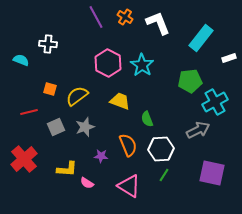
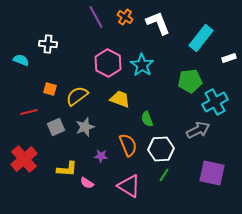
yellow trapezoid: moved 2 px up
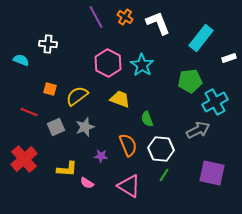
red line: rotated 36 degrees clockwise
white hexagon: rotated 10 degrees clockwise
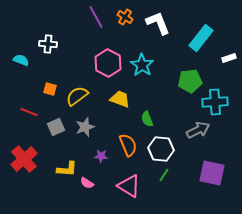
cyan cross: rotated 25 degrees clockwise
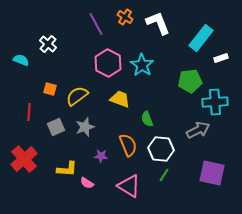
purple line: moved 7 px down
white cross: rotated 36 degrees clockwise
white rectangle: moved 8 px left
red line: rotated 72 degrees clockwise
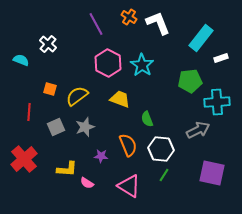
orange cross: moved 4 px right
cyan cross: moved 2 px right
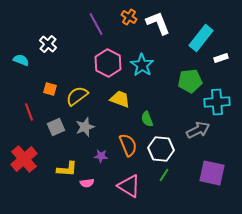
red line: rotated 24 degrees counterclockwise
pink semicircle: rotated 40 degrees counterclockwise
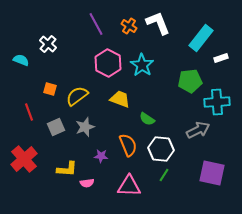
orange cross: moved 9 px down
green semicircle: rotated 35 degrees counterclockwise
pink triangle: rotated 30 degrees counterclockwise
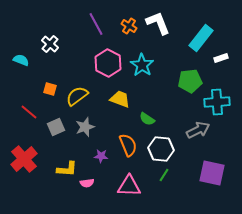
white cross: moved 2 px right
red line: rotated 30 degrees counterclockwise
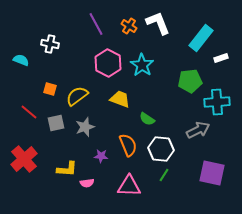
white cross: rotated 30 degrees counterclockwise
gray square: moved 4 px up; rotated 12 degrees clockwise
